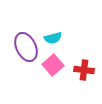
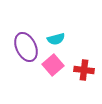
cyan semicircle: moved 3 px right, 1 px down
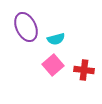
purple ellipse: moved 20 px up
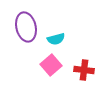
purple ellipse: rotated 12 degrees clockwise
pink square: moved 2 px left
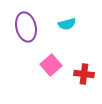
cyan semicircle: moved 11 px right, 15 px up
red cross: moved 4 px down
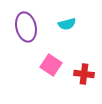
pink square: rotated 15 degrees counterclockwise
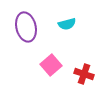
pink square: rotated 15 degrees clockwise
red cross: rotated 12 degrees clockwise
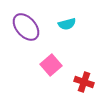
purple ellipse: rotated 28 degrees counterclockwise
red cross: moved 8 px down
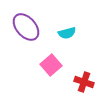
cyan semicircle: moved 9 px down
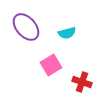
pink square: rotated 10 degrees clockwise
red cross: moved 2 px left
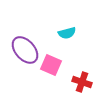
purple ellipse: moved 1 px left, 23 px down
pink square: rotated 35 degrees counterclockwise
